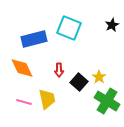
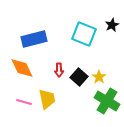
cyan square: moved 15 px right, 6 px down
black square: moved 5 px up
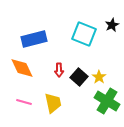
yellow trapezoid: moved 6 px right, 4 px down
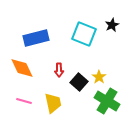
blue rectangle: moved 2 px right, 1 px up
black square: moved 5 px down
pink line: moved 1 px up
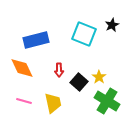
blue rectangle: moved 2 px down
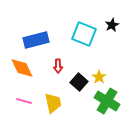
red arrow: moved 1 px left, 4 px up
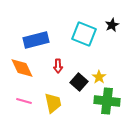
green cross: rotated 25 degrees counterclockwise
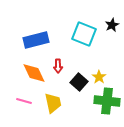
orange diamond: moved 12 px right, 5 px down
